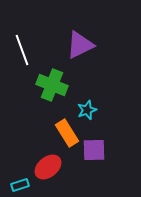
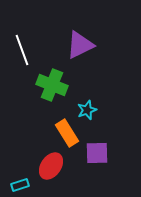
purple square: moved 3 px right, 3 px down
red ellipse: moved 3 px right, 1 px up; rotated 16 degrees counterclockwise
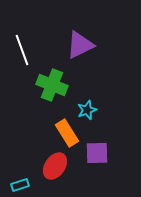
red ellipse: moved 4 px right
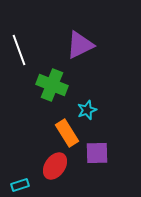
white line: moved 3 px left
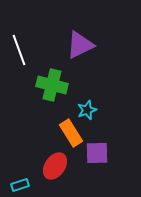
green cross: rotated 8 degrees counterclockwise
orange rectangle: moved 4 px right
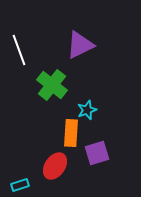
green cross: rotated 24 degrees clockwise
orange rectangle: rotated 36 degrees clockwise
purple square: rotated 15 degrees counterclockwise
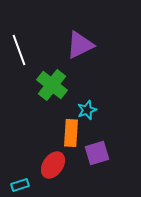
red ellipse: moved 2 px left, 1 px up
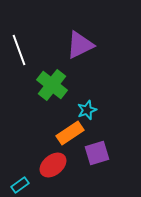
orange rectangle: moved 1 px left; rotated 52 degrees clockwise
red ellipse: rotated 16 degrees clockwise
cyan rectangle: rotated 18 degrees counterclockwise
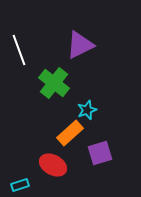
green cross: moved 2 px right, 2 px up
orange rectangle: rotated 8 degrees counterclockwise
purple square: moved 3 px right
red ellipse: rotated 68 degrees clockwise
cyan rectangle: rotated 18 degrees clockwise
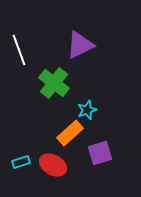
cyan rectangle: moved 1 px right, 23 px up
